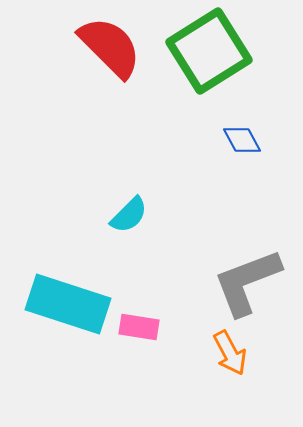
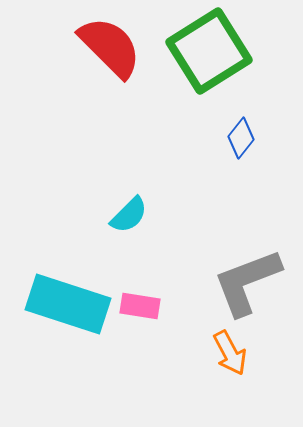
blue diamond: moved 1 px left, 2 px up; rotated 66 degrees clockwise
pink rectangle: moved 1 px right, 21 px up
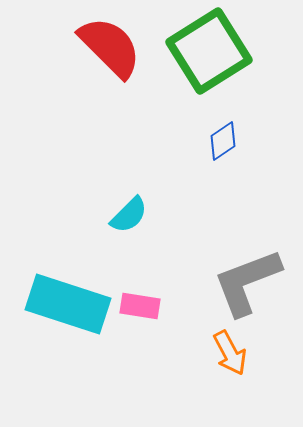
blue diamond: moved 18 px left, 3 px down; rotated 18 degrees clockwise
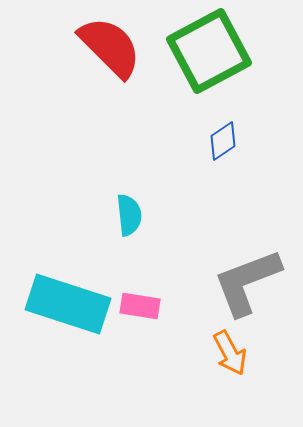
green square: rotated 4 degrees clockwise
cyan semicircle: rotated 51 degrees counterclockwise
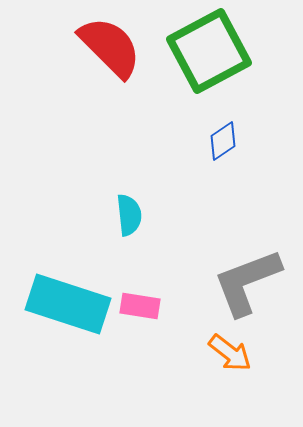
orange arrow: rotated 24 degrees counterclockwise
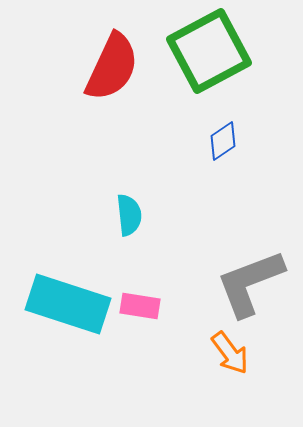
red semicircle: moved 2 px right, 20 px down; rotated 70 degrees clockwise
gray L-shape: moved 3 px right, 1 px down
orange arrow: rotated 15 degrees clockwise
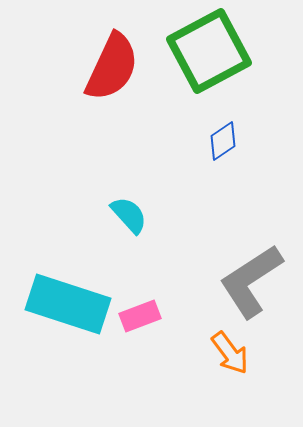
cyan semicircle: rotated 36 degrees counterclockwise
gray L-shape: moved 1 px right, 2 px up; rotated 12 degrees counterclockwise
pink rectangle: moved 10 px down; rotated 30 degrees counterclockwise
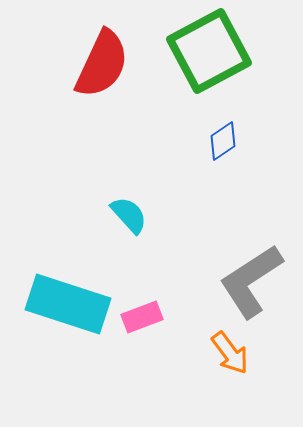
red semicircle: moved 10 px left, 3 px up
pink rectangle: moved 2 px right, 1 px down
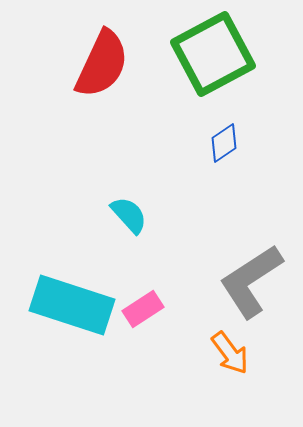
green square: moved 4 px right, 3 px down
blue diamond: moved 1 px right, 2 px down
cyan rectangle: moved 4 px right, 1 px down
pink rectangle: moved 1 px right, 8 px up; rotated 12 degrees counterclockwise
